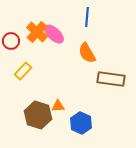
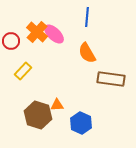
orange triangle: moved 1 px left, 1 px up
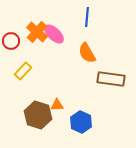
blue hexagon: moved 1 px up
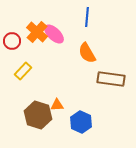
red circle: moved 1 px right
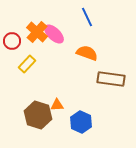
blue line: rotated 30 degrees counterclockwise
orange semicircle: rotated 140 degrees clockwise
yellow rectangle: moved 4 px right, 7 px up
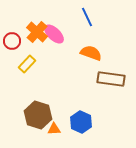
orange semicircle: moved 4 px right
orange triangle: moved 3 px left, 24 px down
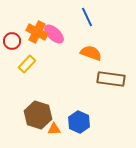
orange cross: rotated 15 degrees counterclockwise
blue hexagon: moved 2 px left
